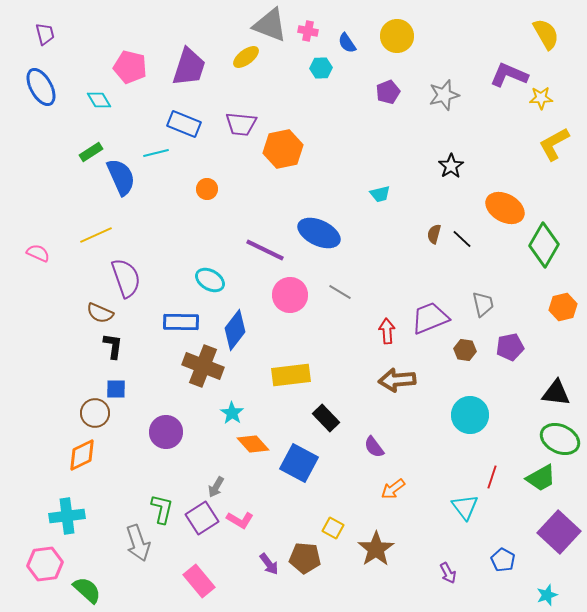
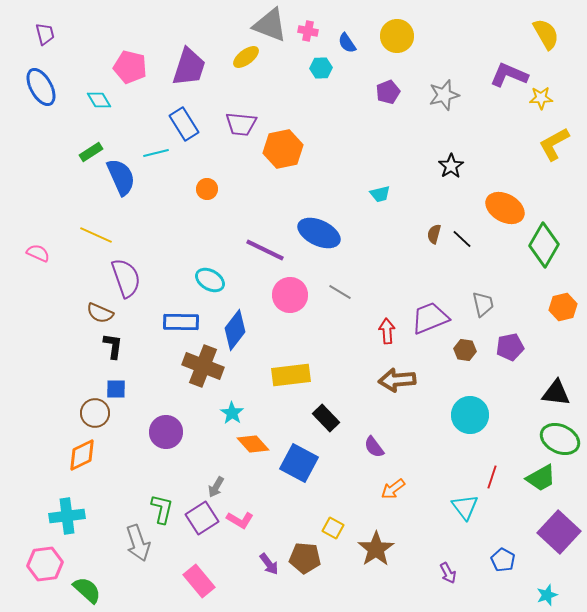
blue rectangle at (184, 124): rotated 36 degrees clockwise
yellow line at (96, 235): rotated 48 degrees clockwise
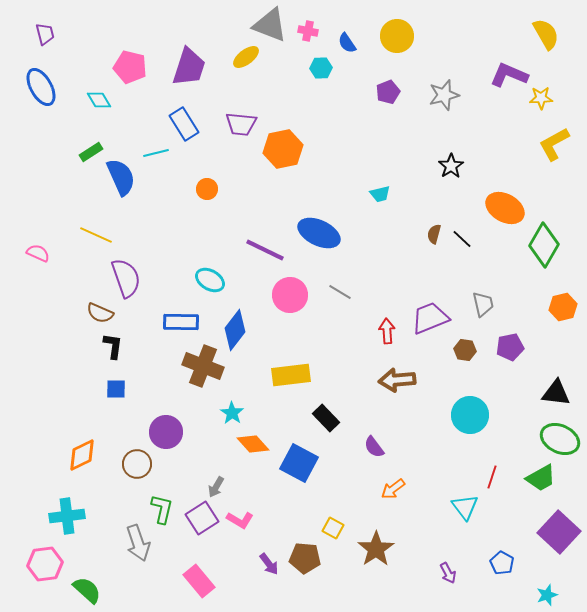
brown circle at (95, 413): moved 42 px right, 51 px down
blue pentagon at (503, 560): moved 1 px left, 3 px down
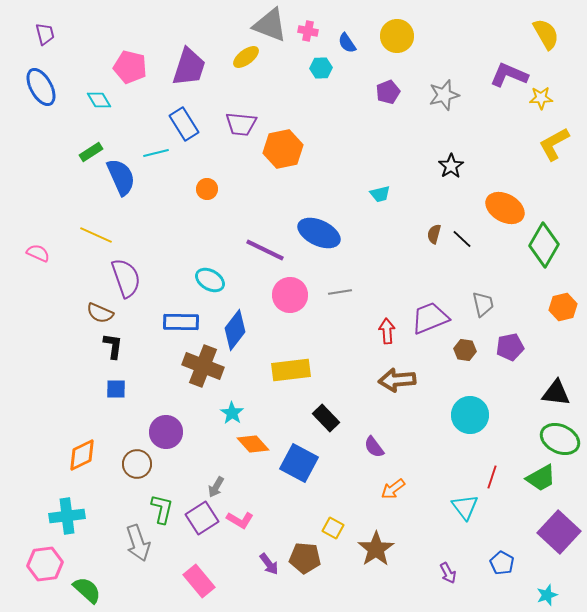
gray line at (340, 292): rotated 40 degrees counterclockwise
yellow rectangle at (291, 375): moved 5 px up
